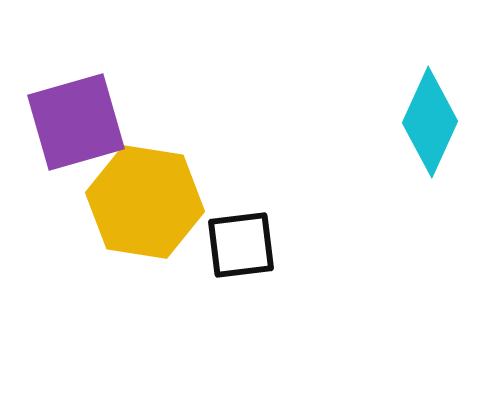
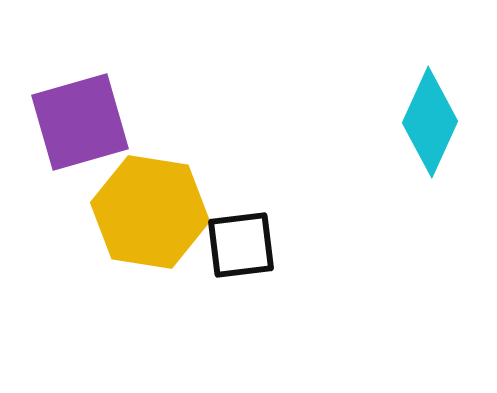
purple square: moved 4 px right
yellow hexagon: moved 5 px right, 10 px down
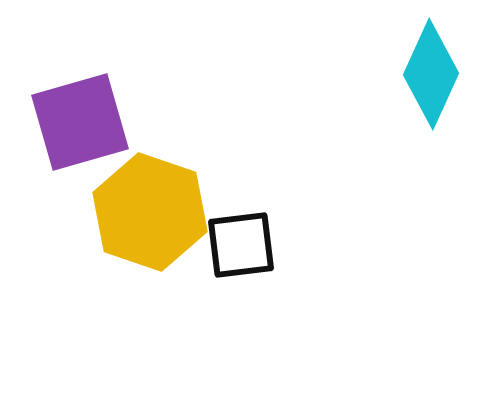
cyan diamond: moved 1 px right, 48 px up
yellow hexagon: rotated 10 degrees clockwise
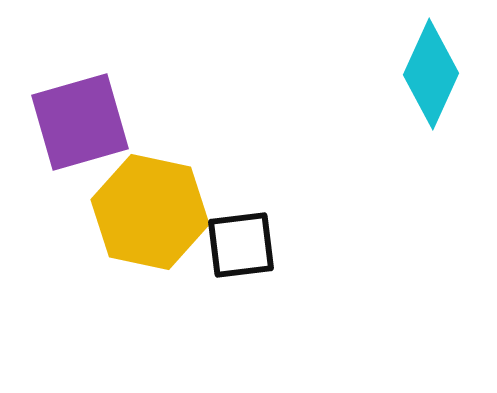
yellow hexagon: rotated 7 degrees counterclockwise
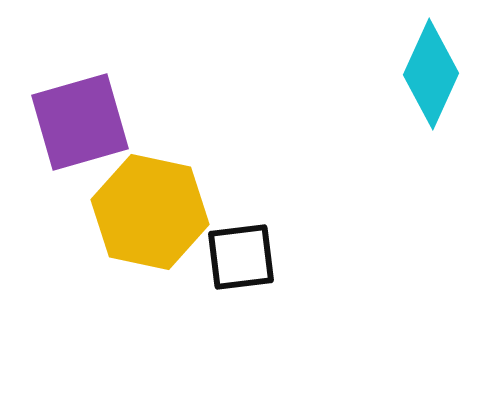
black square: moved 12 px down
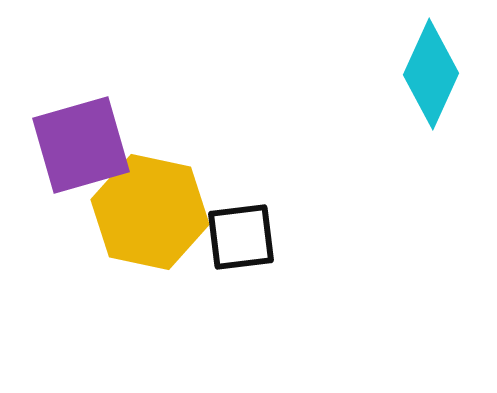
purple square: moved 1 px right, 23 px down
black square: moved 20 px up
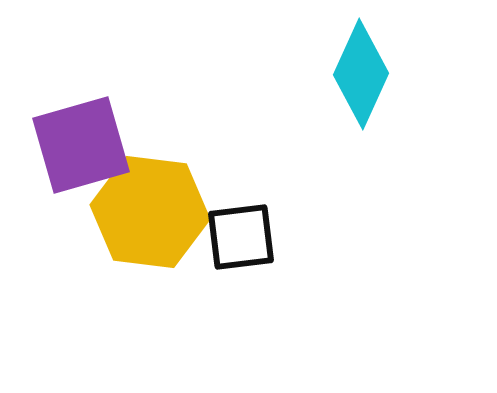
cyan diamond: moved 70 px left
yellow hexagon: rotated 5 degrees counterclockwise
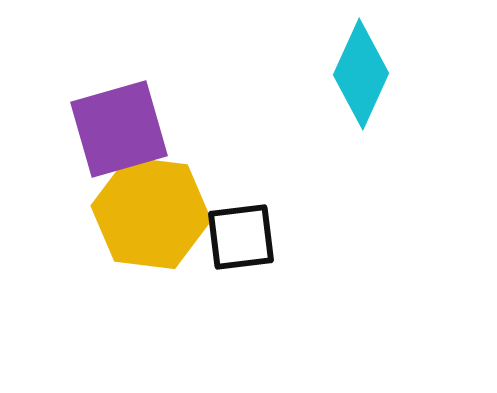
purple square: moved 38 px right, 16 px up
yellow hexagon: moved 1 px right, 1 px down
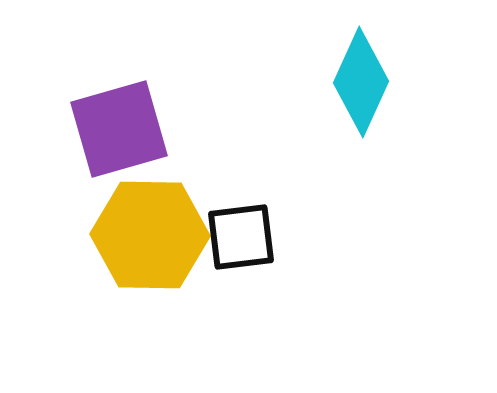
cyan diamond: moved 8 px down
yellow hexagon: moved 1 px left, 22 px down; rotated 6 degrees counterclockwise
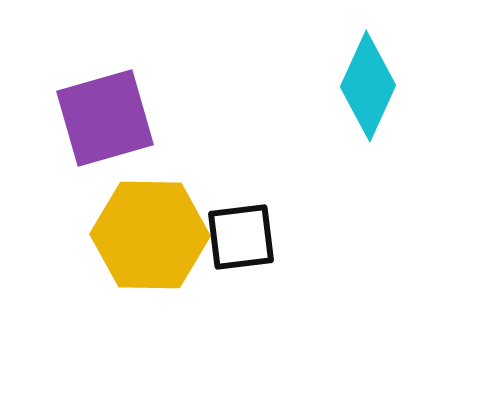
cyan diamond: moved 7 px right, 4 px down
purple square: moved 14 px left, 11 px up
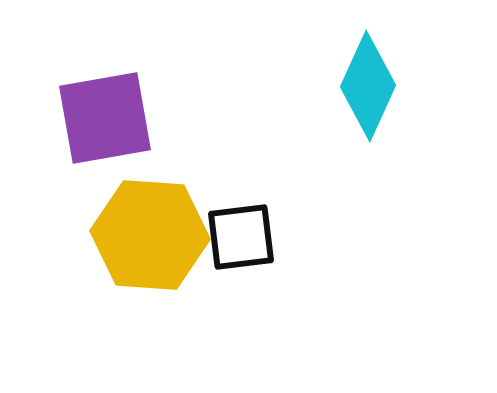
purple square: rotated 6 degrees clockwise
yellow hexagon: rotated 3 degrees clockwise
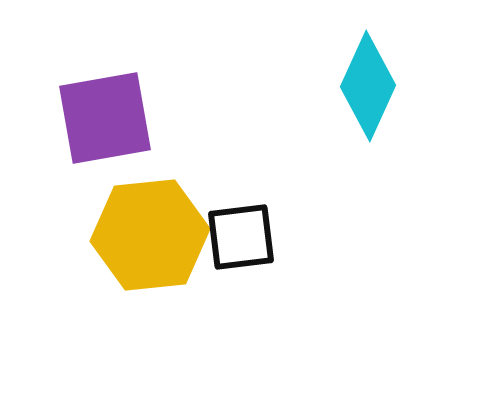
yellow hexagon: rotated 10 degrees counterclockwise
